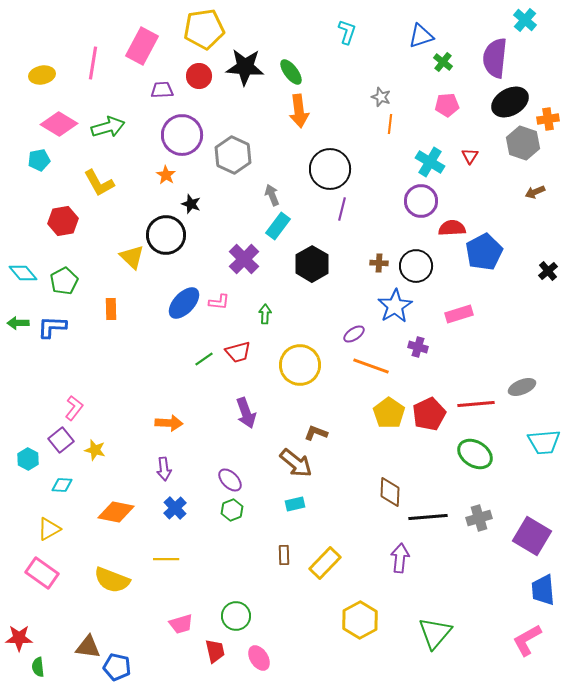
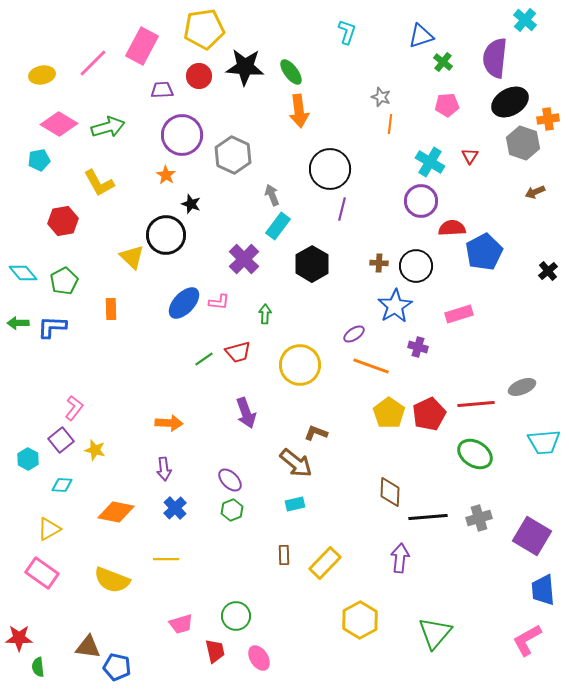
pink line at (93, 63): rotated 36 degrees clockwise
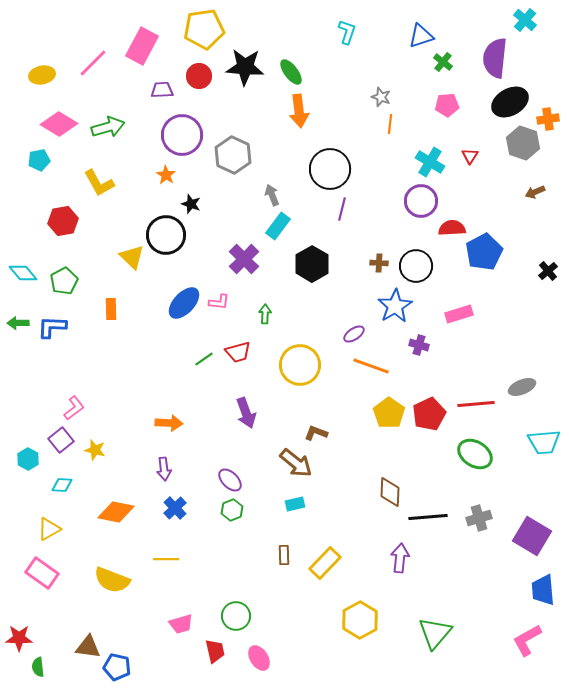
purple cross at (418, 347): moved 1 px right, 2 px up
pink L-shape at (74, 408): rotated 15 degrees clockwise
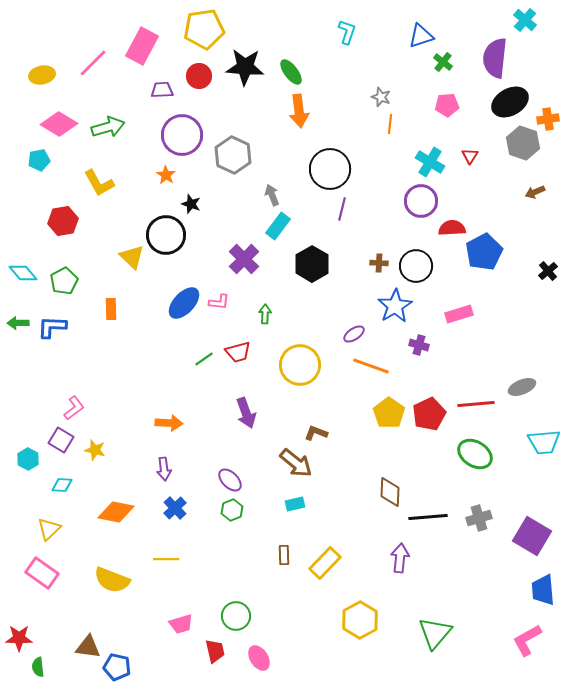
purple square at (61, 440): rotated 20 degrees counterclockwise
yellow triangle at (49, 529): rotated 15 degrees counterclockwise
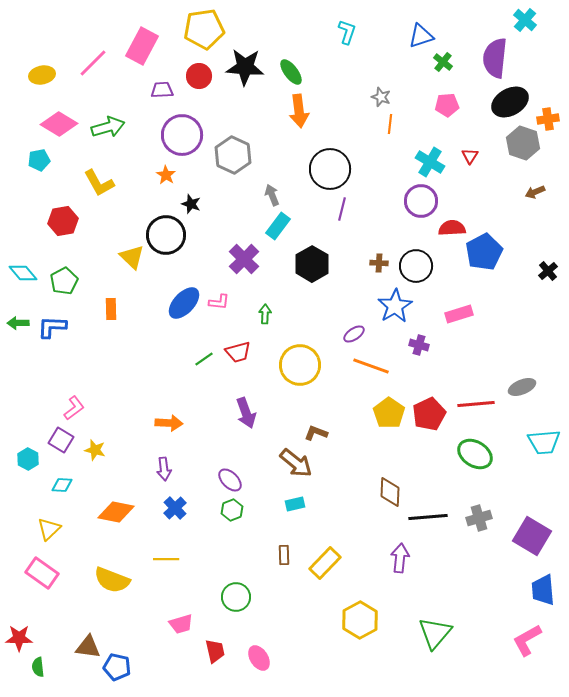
green circle at (236, 616): moved 19 px up
